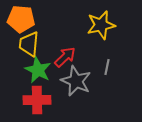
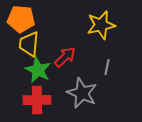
gray star: moved 6 px right, 12 px down
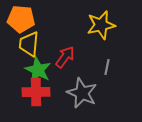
red arrow: rotated 10 degrees counterclockwise
red cross: moved 1 px left, 8 px up
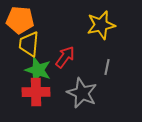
orange pentagon: moved 1 px left, 1 px down
green star: rotated 8 degrees counterclockwise
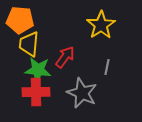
yellow star: rotated 20 degrees counterclockwise
green star: rotated 12 degrees counterclockwise
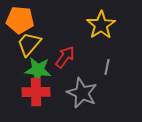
yellow trapezoid: rotated 36 degrees clockwise
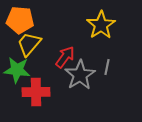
green star: moved 21 px left
gray star: moved 2 px left, 18 px up; rotated 16 degrees clockwise
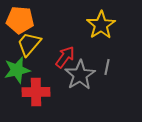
green star: rotated 20 degrees counterclockwise
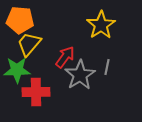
green star: rotated 12 degrees clockwise
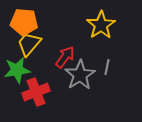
orange pentagon: moved 4 px right, 2 px down
green star: rotated 8 degrees counterclockwise
red cross: rotated 20 degrees counterclockwise
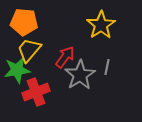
yellow trapezoid: moved 6 px down
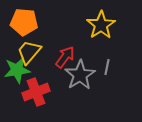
yellow trapezoid: moved 2 px down
